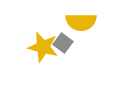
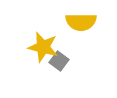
gray square: moved 4 px left, 18 px down
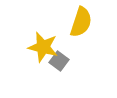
yellow semicircle: rotated 72 degrees counterclockwise
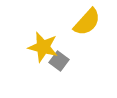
yellow semicircle: moved 6 px right; rotated 24 degrees clockwise
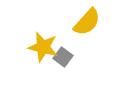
gray square: moved 4 px right, 4 px up
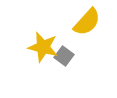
gray square: moved 1 px right, 1 px up
